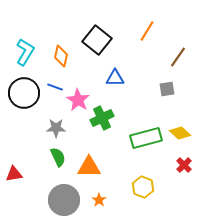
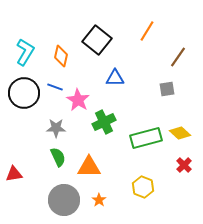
green cross: moved 2 px right, 4 px down
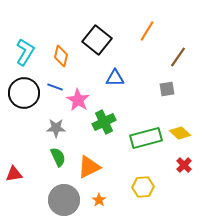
orange triangle: rotated 25 degrees counterclockwise
yellow hexagon: rotated 25 degrees counterclockwise
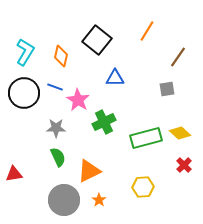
orange triangle: moved 4 px down
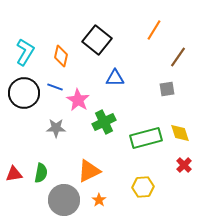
orange line: moved 7 px right, 1 px up
yellow diamond: rotated 30 degrees clockwise
green semicircle: moved 17 px left, 16 px down; rotated 36 degrees clockwise
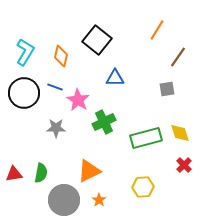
orange line: moved 3 px right
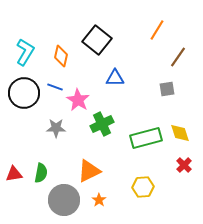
green cross: moved 2 px left, 2 px down
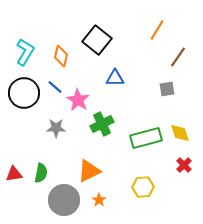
blue line: rotated 21 degrees clockwise
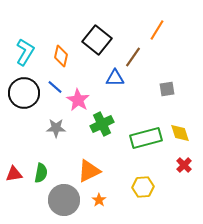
brown line: moved 45 px left
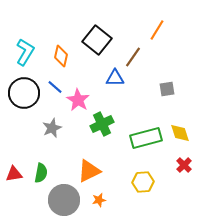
gray star: moved 4 px left; rotated 24 degrees counterclockwise
yellow hexagon: moved 5 px up
orange star: rotated 24 degrees clockwise
